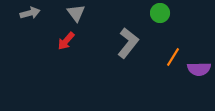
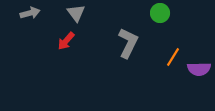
gray L-shape: rotated 12 degrees counterclockwise
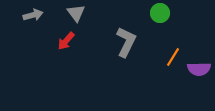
gray arrow: moved 3 px right, 2 px down
gray L-shape: moved 2 px left, 1 px up
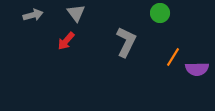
purple semicircle: moved 2 px left
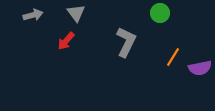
purple semicircle: moved 3 px right, 1 px up; rotated 10 degrees counterclockwise
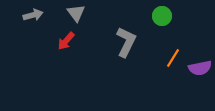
green circle: moved 2 px right, 3 px down
orange line: moved 1 px down
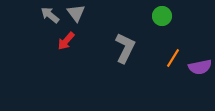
gray arrow: moved 17 px right; rotated 126 degrees counterclockwise
gray L-shape: moved 1 px left, 6 px down
purple semicircle: moved 1 px up
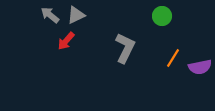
gray triangle: moved 2 px down; rotated 42 degrees clockwise
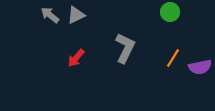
green circle: moved 8 px right, 4 px up
red arrow: moved 10 px right, 17 px down
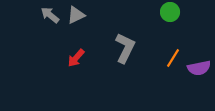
purple semicircle: moved 1 px left, 1 px down
